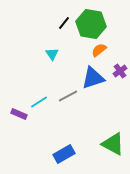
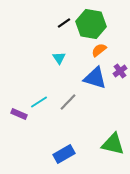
black line: rotated 16 degrees clockwise
cyan triangle: moved 7 px right, 4 px down
blue triangle: moved 2 px right; rotated 35 degrees clockwise
gray line: moved 6 px down; rotated 18 degrees counterclockwise
green triangle: rotated 15 degrees counterclockwise
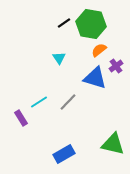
purple cross: moved 4 px left, 5 px up
purple rectangle: moved 2 px right, 4 px down; rotated 35 degrees clockwise
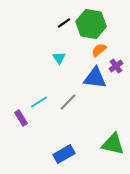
blue triangle: rotated 10 degrees counterclockwise
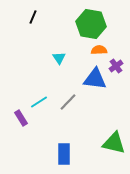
black line: moved 31 px left, 6 px up; rotated 32 degrees counterclockwise
orange semicircle: rotated 35 degrees clockwise
blue triangle: moved 1 px down
green triangle: moved 1 px right, 1 px up
blue rectangle: rotated 60 degrees counterclockwise
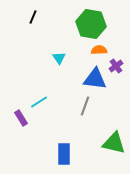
gray line: moved 17 px right, 4 px down; rotated 24 degrees counterclockwise
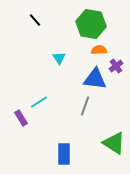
black line: moved 2 px right, 3 px down; rotated 64 degrees counterclockwise
green triangle: rotated 20 degrees clockwise
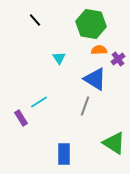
purple cross: moved 2 px right, 7 px up
blue triangle: rotated 25 degrees clockwise
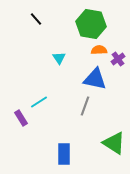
black line: moved 1 px right, 1 px up
blue triangle: rotated 20 degrees counterclockwise
